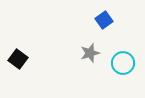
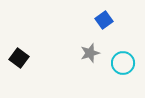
black square: moved 1 px right, 1 px up
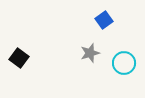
cyan circle: moved 1 px right
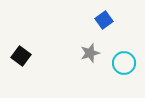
black square: moved 2 px right, 2 px up
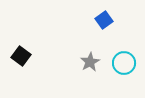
gray star: moved 9 px down; rotated 12 degrees counterclockwise
